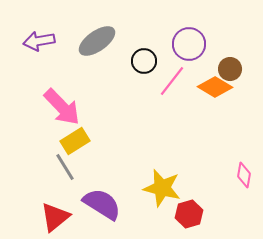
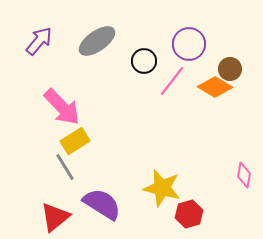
purple arrow: rotated 140 degrees clockwise
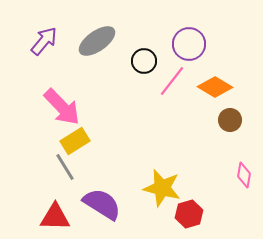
purple arrow: moved 5 px right
brown circle: moved 51 px down
red triangle: rotated 40 degrees clockwise
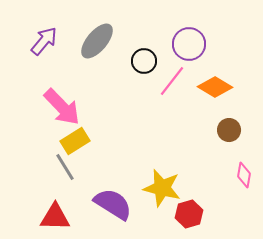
gray ellipse: rotated 15 degrees counterclockwise
brown circle: moved 1 px left, 10 px down
purple semicircle: moved 11 px right
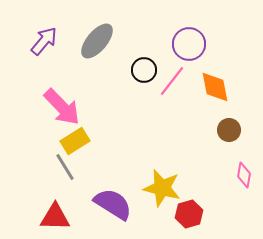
black circle: moved 9 px down
orange diamond: rotated 48 degrees clockwise
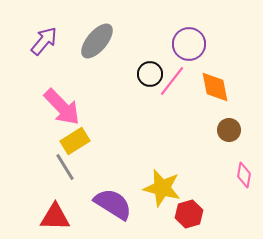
black circle: moved 6 px right, 4 px down
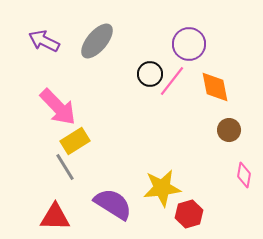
purple arrow: rotated 104 degrees counterclockwise
pink arrow: moved 4 px left
yellow star: rotated 21 degrees counterclockwise
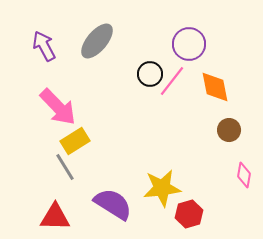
purple arrow: moved 5 px down; rotated 36 degrees clockwise
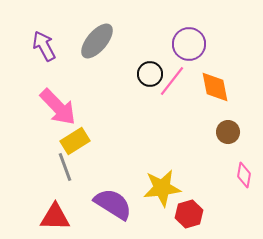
brown circle: moved 1 px left, 2 px down
gray line: rotated 12 degrees clockwise
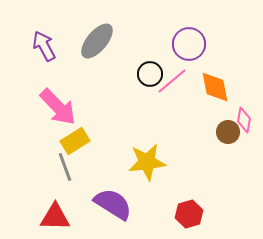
pink line: rotated 12 degrees clockwise
pink diamond: moved 55 px up
yellow star: moved 15 px left, 26 px up
